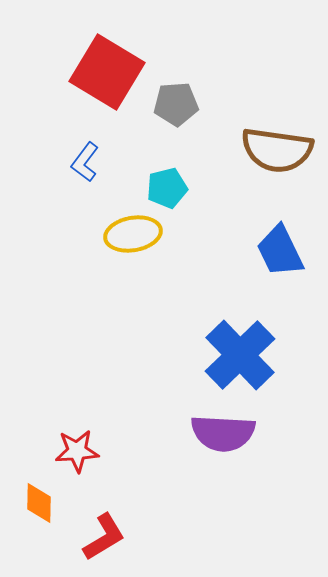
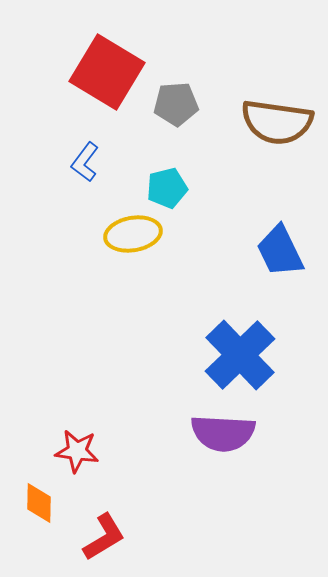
brown semicircle: moved 28 px up
red star: rotated 12 degrees clockwise
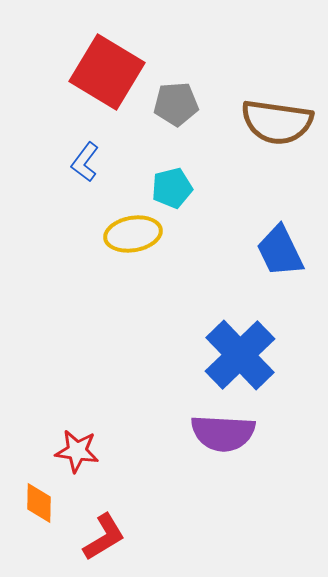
cyan pentagon: moved 5 px right
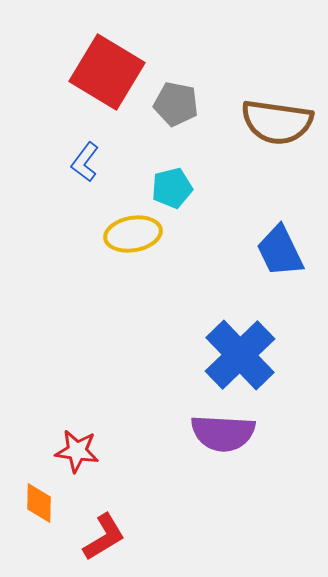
gray pentagon: rotated 15 degrees clockwise
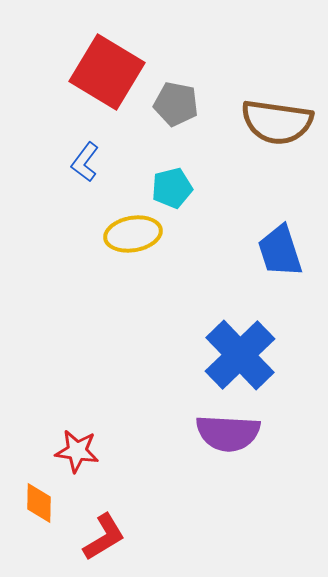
blue trapezoid: rotated 8 degrees clockwise
purple semicircle: moved 5 px right
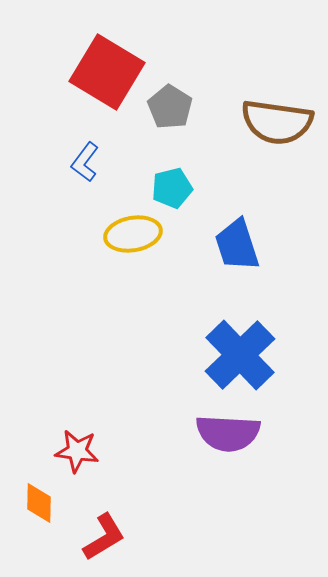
gray pentagon: moved 6 px left, 3 px down; rotated 21 degrees clockwise
blue trapezoid: moved 43 px left, 6 px up
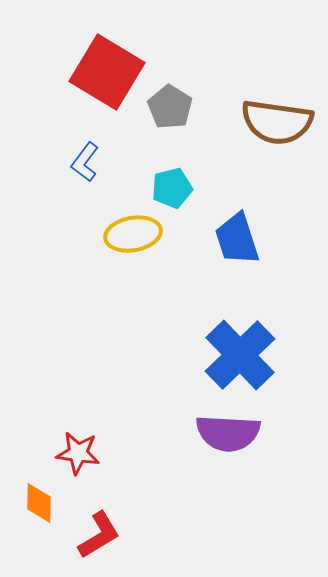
blue trapezoid: moved 6 px up
red star: moved 1 px right, 2 px down
red L-shape: moved 5 px left, 2 px up
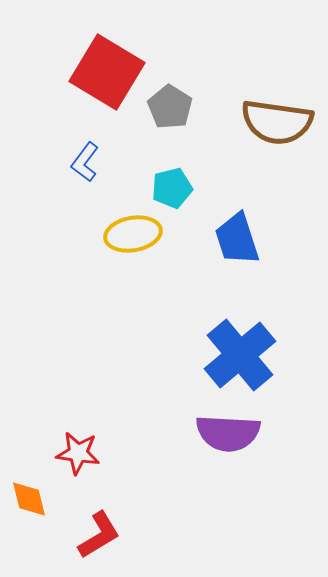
blue cross: rotated 4 degrees clockwise
orange diamond: moved 10 px left, 4 px up; rotated 15 degrees counterclockwise
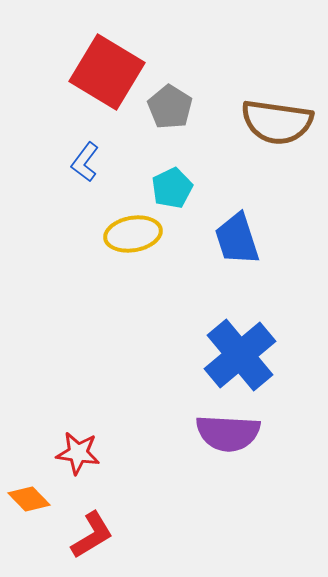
cyan pentagon: rotated 12 degrees counterclockwise
orange diamond: rotated 30 degrees counterclockwise
red L-shape: moved 7 px left
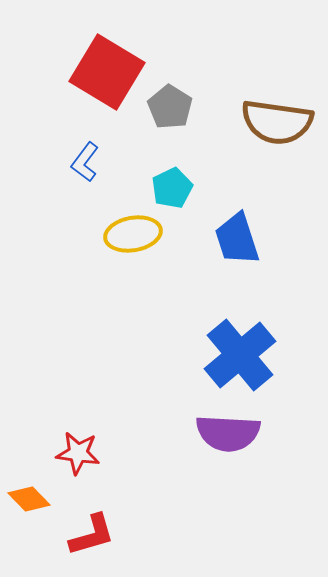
red L-shape: rotated 15 degrees clockwise
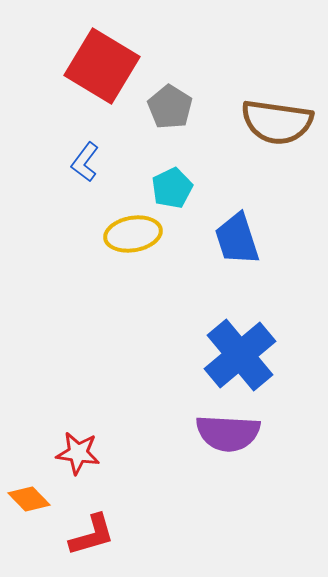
red square: moved 5 px left, 6 px up
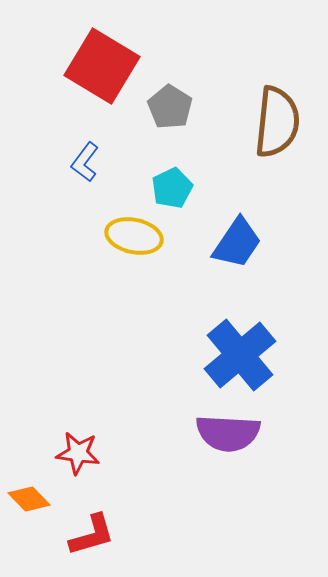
brown semicircle: rotated 92 degrees counterclockwise
yellow ellipse: moved 1 px right, 2 px down; rotated 22 degrees clockwise
blue trapezoid: moved 4 px down; rotated 128 degrees counterclockwise
